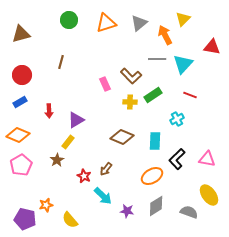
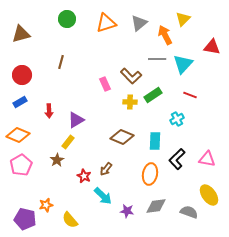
green circle: moved 2 px left, 1 px up
orange ellipse: moved 2 px left, 2 px up; rotated 50 degrees counterclockwise
gray diamond: rotated 25 degrees clockwise
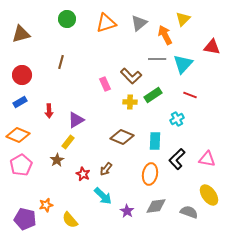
red star: moved 1 px left, 2 px up
purple star: rotated 24 degrees clockwise
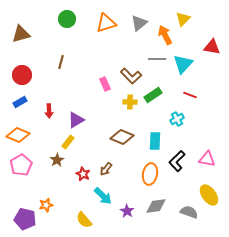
black L-shape: moved 2 px down
yellow semicircle: moved 14 px right
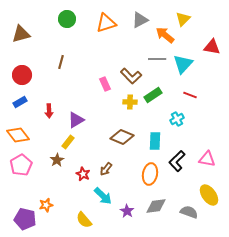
gray triangle: moved 1 px right, 3 px up; rotated 12 degrees clockwise
orange arrow: rotated 24 degrees counterclockwise
orange diamond: rotated 30 degrees clockwise
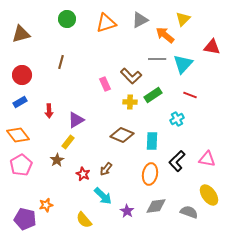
brown diamond: moved 2 px up
cyan rectangle: moved 3 px left
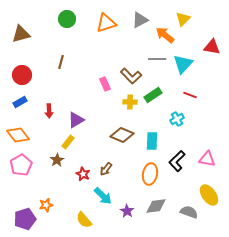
purple pentagon: rotated 30 degrees counterclockwise
